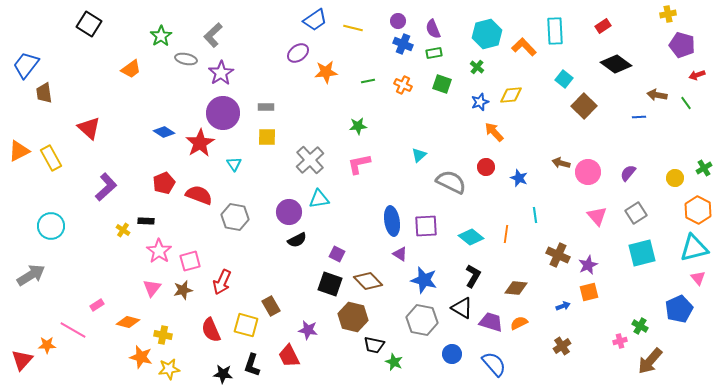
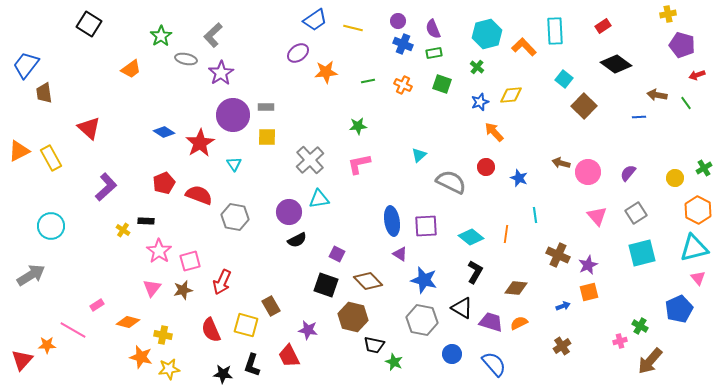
purple circle at (223, 113): moved 10 px right, 2 px down
black L-shape at (473, 276): moved 2 px right, 4 px up
black square at (330, 284): moved 4 px left, 1 px down
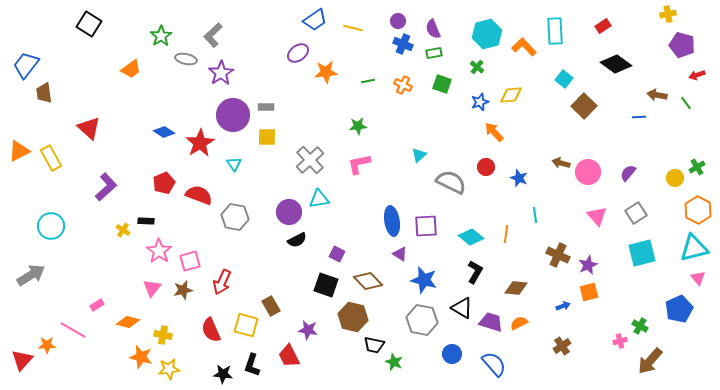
green cross at (704, 168): moved 7 px left, 1 px up
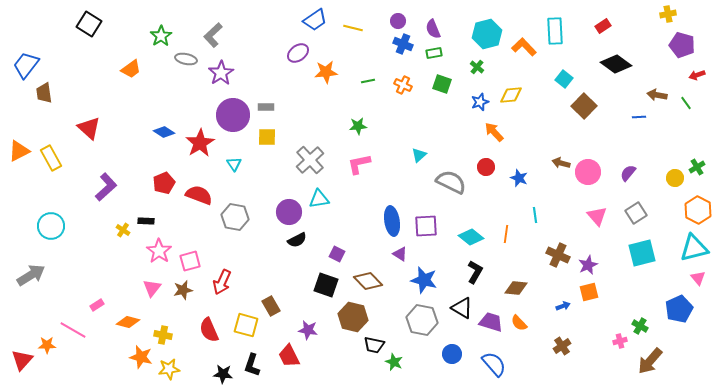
orange semicircle at (519, 323): rotated 108 degrees counterclockwise
red semicircle at (211, 330): moved 2 px left
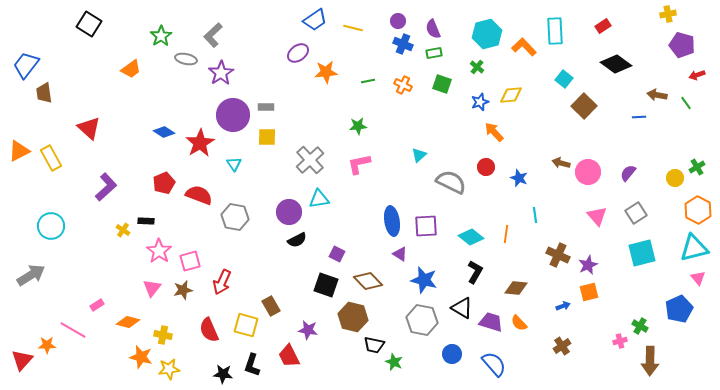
brown arrow at (650, 361): rotated 40 degrees counterclockwise
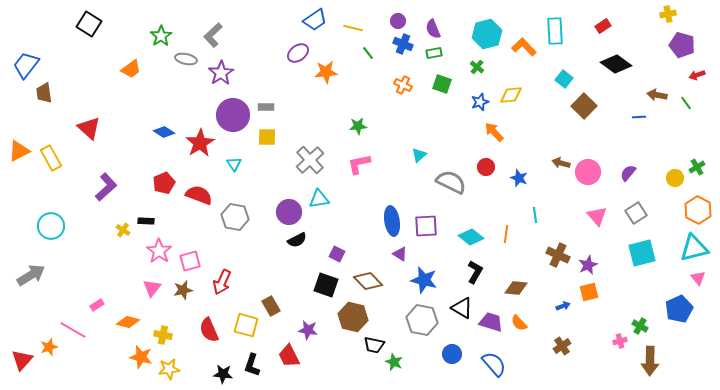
green line at (368, 81): moved 28 px up; rotated 64 degrees clockwise
orange star at (47, 345): moved 2 px right, 2 px down; rotated 18 degrees counterclockwise
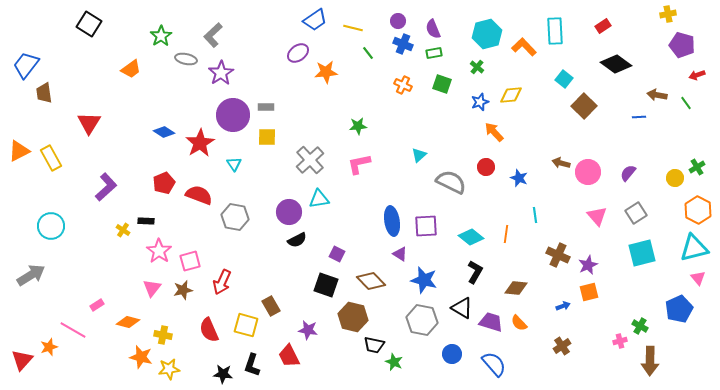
red triangle at (89, 128): moved 5 px up; rotated 20 degrees clockwise
brown diamond at (368, 281): moved 3 px right
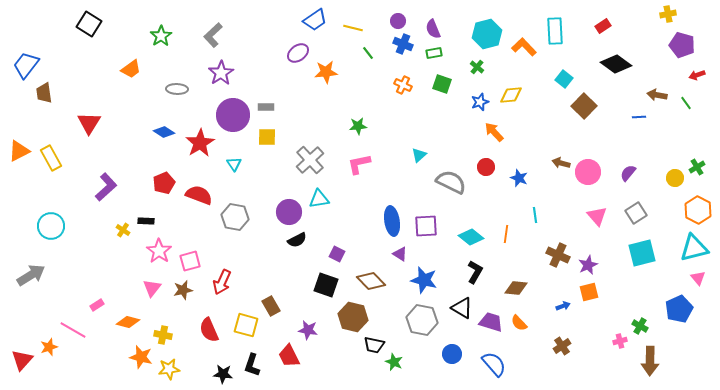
gray ellipse at (186, 59): moved 9 px left, 30 px down; rotated 10 degrees counterclockwise
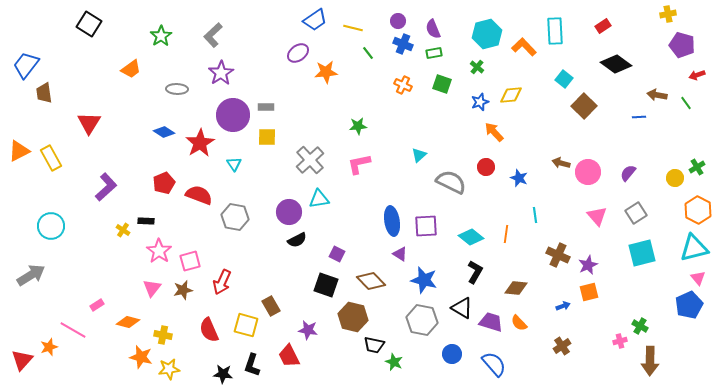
blue pentagon at (679, 309): moved 10 px right, 4 px up
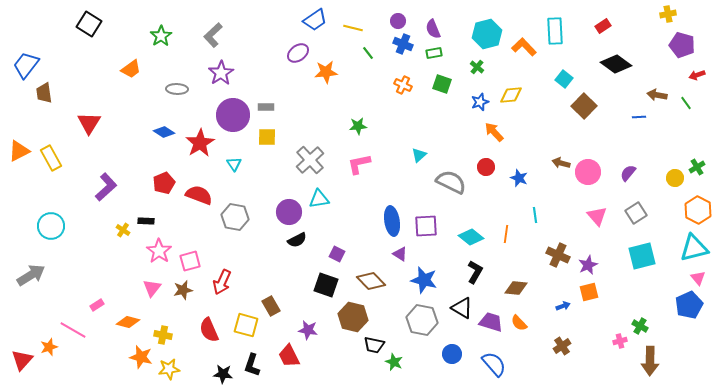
cyan square at (642, 253): moved 3 px down
